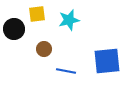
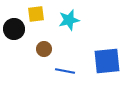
yellow square: moved 1 px left
blue line: moved 1 px left
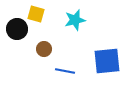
yellow square: rotated 24 degrees clockwise
cyan star: moved 6 px right
black circle: moved 3 px right
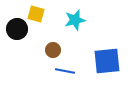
brown circle: moved 9 px right, 1 px down
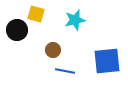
black circle: moved 1 px down
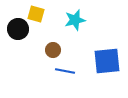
black circle: moved 1 px right, 1 px up
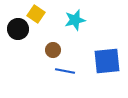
yellow square: rotated 18 degrees clockwise
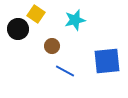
brown circle: moved 1 px left, 4 px up
blue line: rotated 18 degrees clockwise
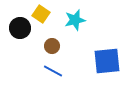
yellow square: moved 5 px right
black circle: moved 2 px right, 1 px up
blue line: moved 12 px left
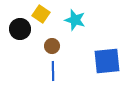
cyan star: rotated 30 degrees clockwise
black circle: moved 1 px down
blue line: rotated 60 degrees clockwise
